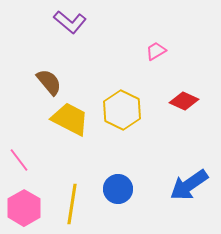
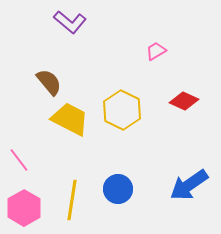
yellow line: moved 4 px up
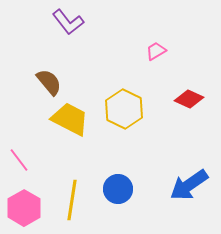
purple L-shape: moved 2 px left; rotated 12 degrees clockwise
red diamond: moved 5 px right, 2 px up
yellow hexagon: moved 2 px right, 1 px up
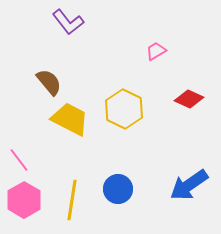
pink hexagon: moved 8 px up
